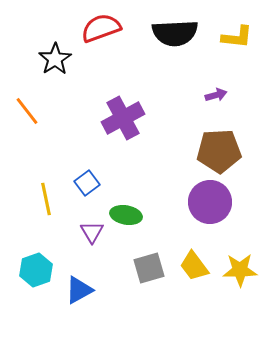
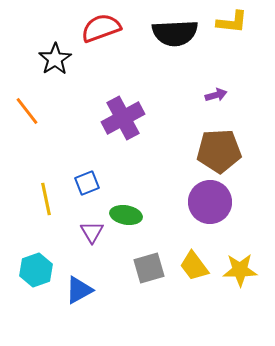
yellow L-shape: moved 5 px left, 15 px up
blue square: rotated 15 degrees clockwise
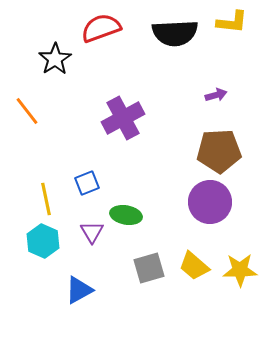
yellow trapezoid: rotated 12 degrees counterclockwise
cyan hexagon: moved 7 px right, 29 px up; rotated 16 degrees counterclockwise
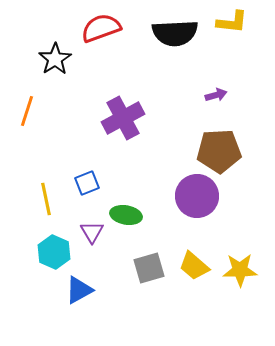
orange line: rotated 56 degrees clockwise
purple circle: moved 13 px left, 6 px up
cyan hexagon: moved 11 px right, 11 px down
